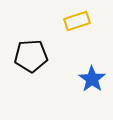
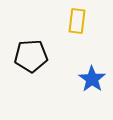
yellow rectangle: rotated 65 degrees counterclockwise
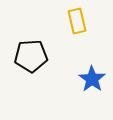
yellow rectangle: rotated 20 degrees counterclockwise
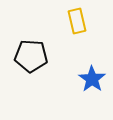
black pentagon: rotated 8 degrees clockwise
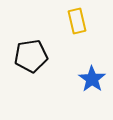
black pentagon: rotated 12 degrees counterclockwise
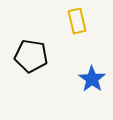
black pentagon: rotated 16 degrees clockwise
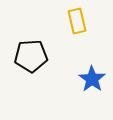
black pentagon: rotated 12 degrees counterclockwise
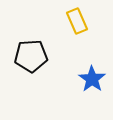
yellow rectangle: rotated 10 degrees counterclockwise
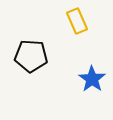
black pentagon: rotated 8 degrees clockwise
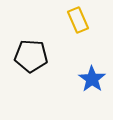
yellow rectangle: moved 1 px right, 1 px up
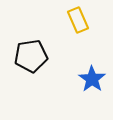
black pentagon: rotated 12 degrees counterclockwise
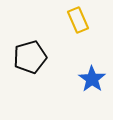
black pentagon: moved 1 px left, 1 px down; rotated 8 degrees counterclockwise
